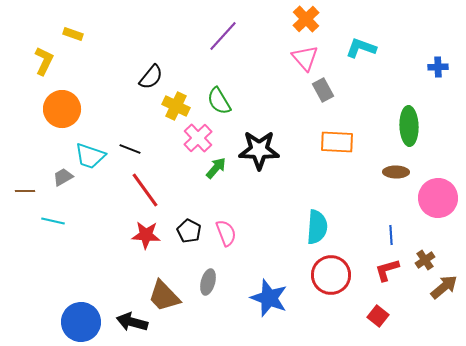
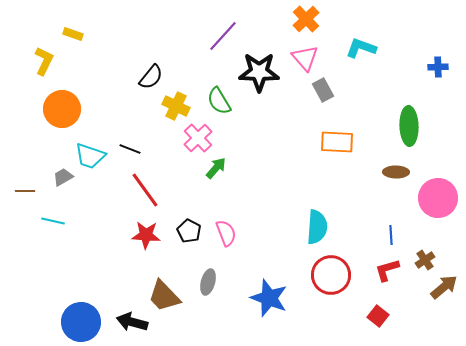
black star: moved 78 px up
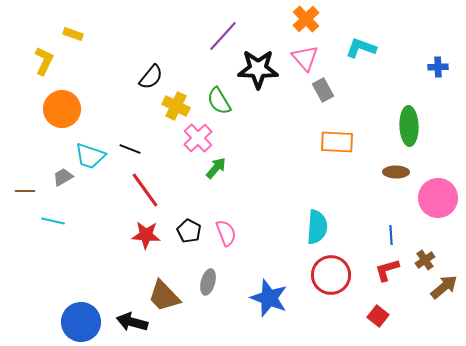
black star: moved 1 px left, 3 px up
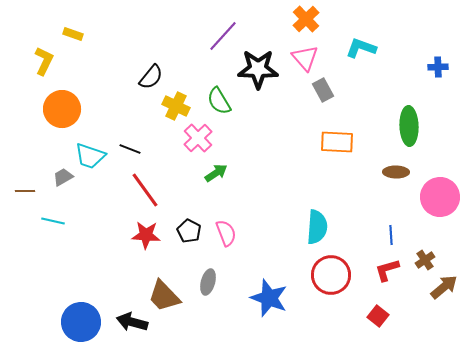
green arrow: moved 5 px down; rotated 15 degrees clockwise
pink circle: moved 2 px right, 1 px up
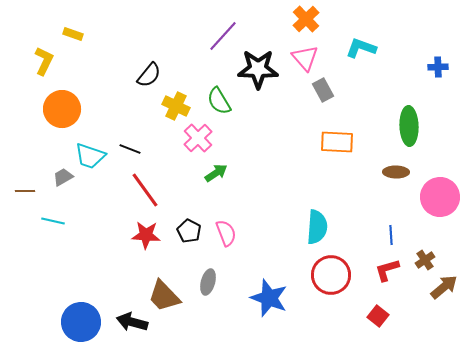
black semicircle: moved 2 px left, 2 px up
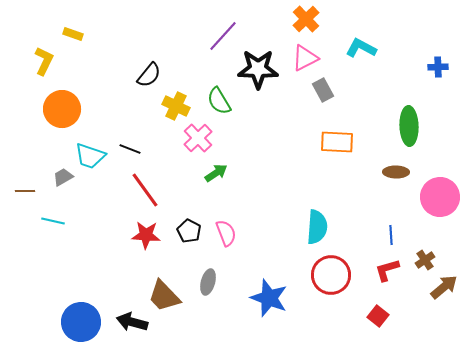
cyan L-shape: rotated 8 degrees clockwise
pink triangle: rotated 44 degrees clockwise
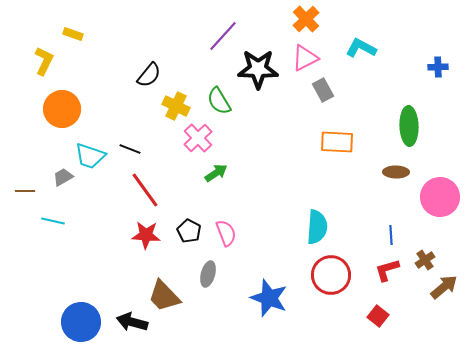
gray ellipse: moved 8 px up
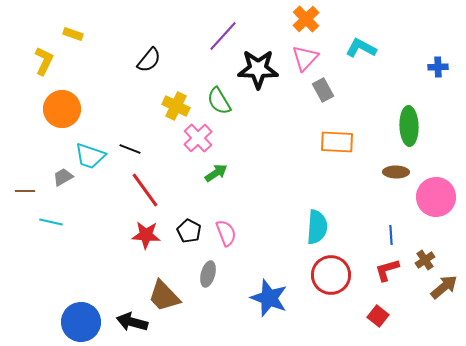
pink triangle: rotated 20 degrees counterclockwise
black semicircle: moved 15 px up
pink circle: moved 4 px left
cyan line: moved 2 px left, 1 px down
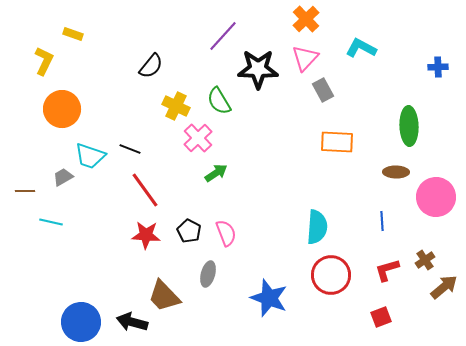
black semicircle: moved 2 px right, 6 px down
blue line: moved 9 px left, 14 px up
red square: moved 3 px right, 1 px down; rotated 30 degrees clockwise
